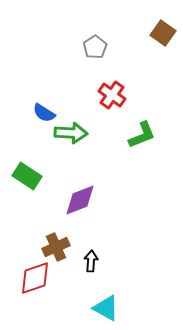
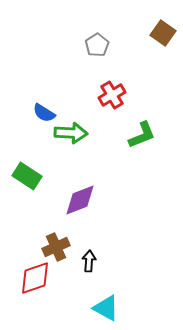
gray pentagon: moved 2 px right, 2 px up
red cross: rotated 24 degrees clockwise
black arrow: moved 2 px left
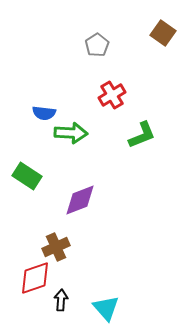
blue semicircle: rotated 25 degrees counterclockwise
black arrow: moved 28 px left, 39 px down
cyan triangle: rotated 20 degrees clockwise
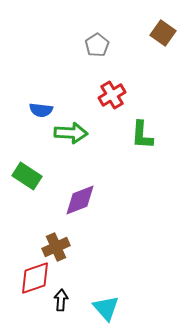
blue semicircle: moved 3 px left, 3 px up
green L-shape: rotated 116 degrees clockwise
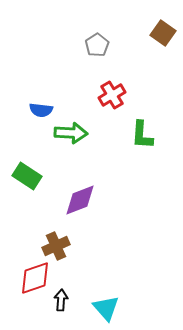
brown cross: moved 1 px up
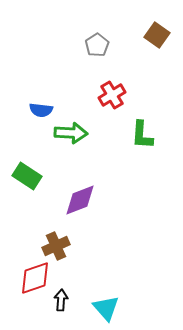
brown square: moved 6 px left, 2 px down
